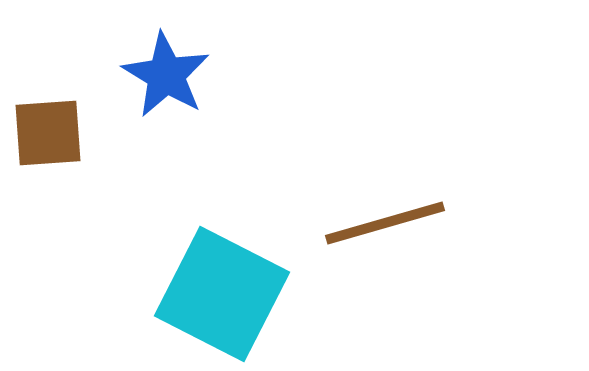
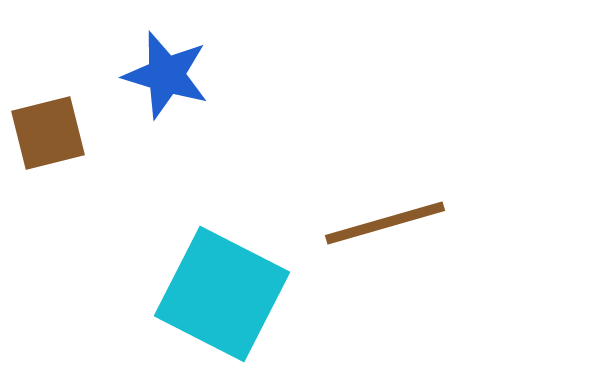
blue star: rotated 14 degrees counterclockwise
brown square: rotated 10 degrees counterclockwise
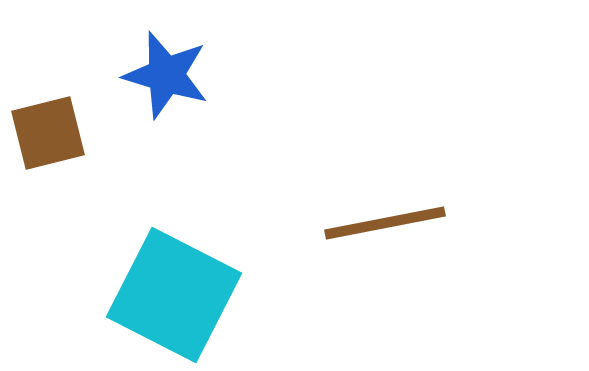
brown line: rotated 5 degrees clockwise
cyan square: moved 48 px left, 1 px down
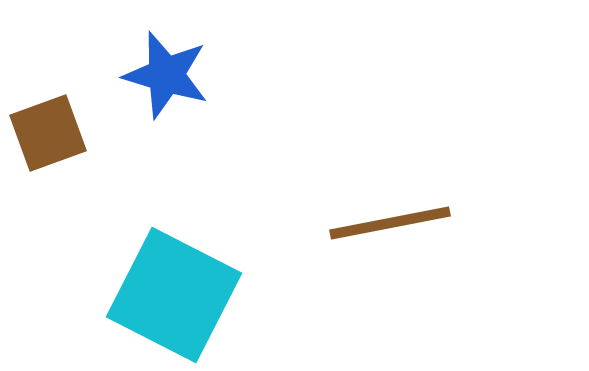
brown square: rotated 6 degrees counterclockwise
brown line: moved 5 px right
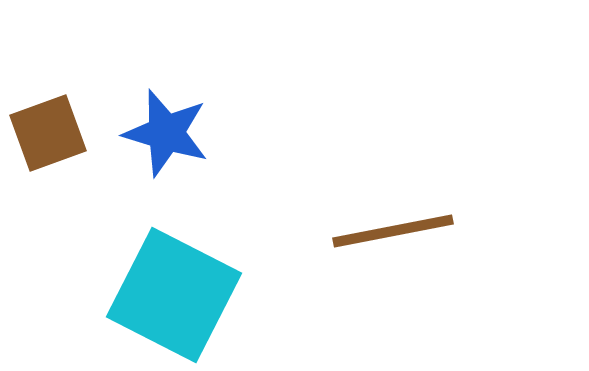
blue star: moved 58 px down
brown line: moved 3 px right, 8 px down
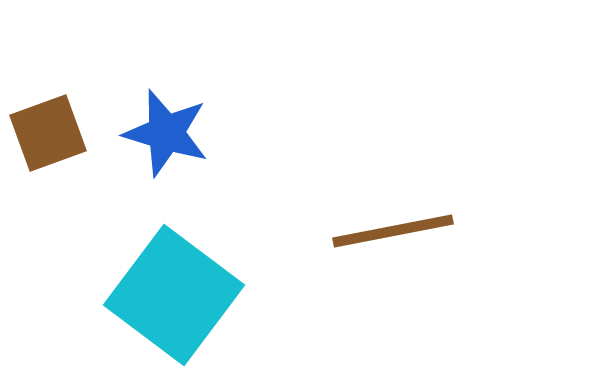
cyan square: rotated 10 degrees clockwise
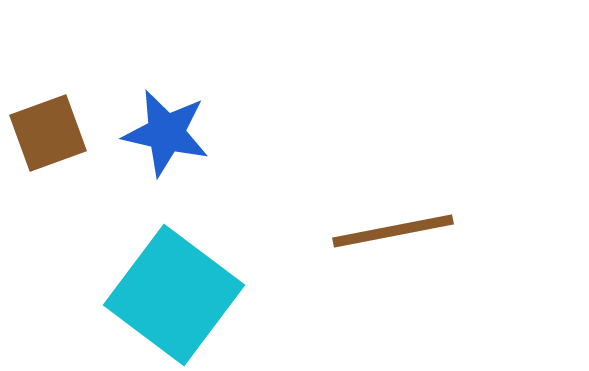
blue star: rotated 4 degrees counterclockwise
